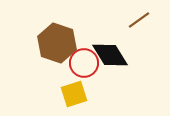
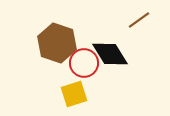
black diamond: moved 1 px up
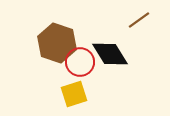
red circle: moved 4 px left, 1 px up
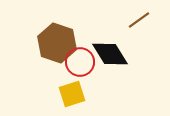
yellow square: moved 2 px left
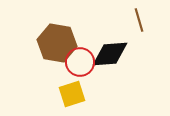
brown line: rotated 70 degrees counterclockwise
brown hexagon: rotated 9 degrees counterclockwise
black diamond: rotated 63 degrees counterclockwise
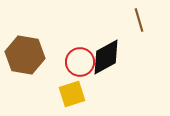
brown hexagon: moved 32 px left, 12 px down
black diamond: moved 4 px left, 3 px down; rotated 24 degrees counterclockwise
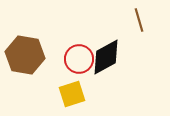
red circle: moved 1 px left, 3 px up
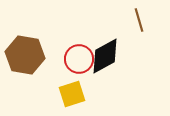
black diamond: moved 1 px left, 1 px up
